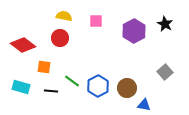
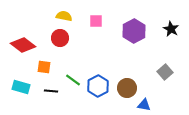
black star: moved 6 px right, 5 px down
green line: moved 1 px right, 1 px up
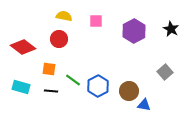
red circle: moved 1 px left, 1 px down
red diamond: moved 2 px down
orange square: moved 5 px right, 2 px down
brown circle: moved 2 px right, 3 px down
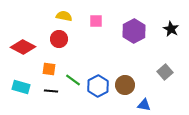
red diamond: rotated 10 degrees counterclockwise
brown circle: moved 4 px left, 6 px up
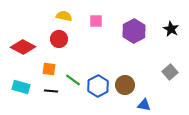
gray square: moved 5 px right
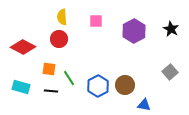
yellow semicircle: moved 2 px left, 1 px down; rotated 105 degrees counterclockwise
green line: moved 4 px left, 2 px up; rotated 21 degrees clockwise
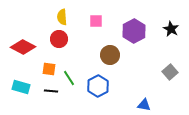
brown circle: moved 15 px left, 30 px up
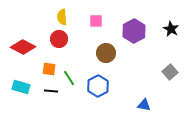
brown circle: moved 4 px left, 2 px up
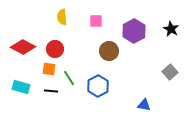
red circle: moved 4 px left, 10 px down
brown circle: moved 3 px right, 2 px up
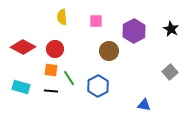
orange square: moved 2 px right, 1 px down
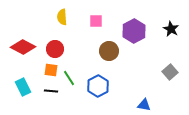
cyan rectangle: moved 2 px right; rotated 48 degrees clockwise
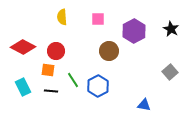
pink square: moved 2 px right, 2 px up
red circle: moved 1 px right, 2 px down
orange square: moved 3 px left
green line: moved 4 px right, 2 px down
